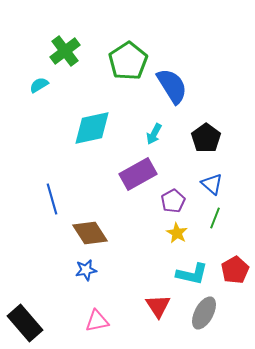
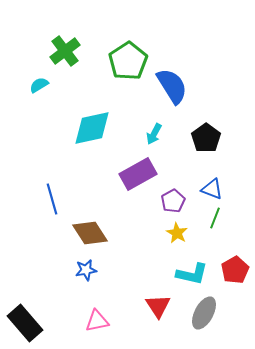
blue triangle: moved 5 px down; rotated 20 degrees counterclockwise
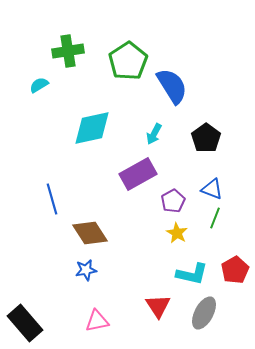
green cross: moved 3 px right; rotated 28 degrees clockwise
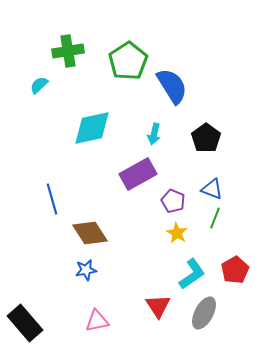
cyan semicircle: rotated 12 degrees counterclockwise
cyan arrow: rotated 15 degrees counterclockwise
purple pentagon: rotated 20 degrees counterclockwise
cyan L-shape: rotated 48 degrees counterclockwise
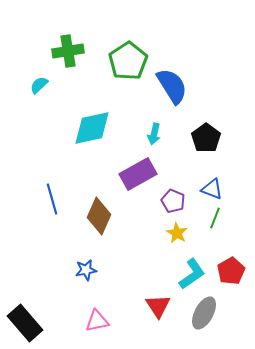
brown diamond: moved 9 px right, 17 px up; rotated 57 degrees clockwise
red pentagon: moved 4 px left, 1 px down
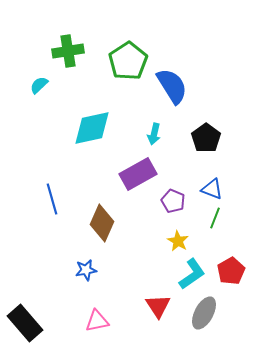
brown diamond: moved 3 px right, 7 px down
yellow star: moved 1 px right, 8 px down
